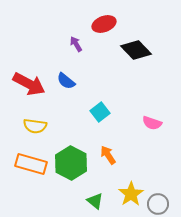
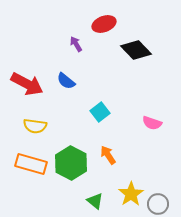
red arrow: moved 2 px left
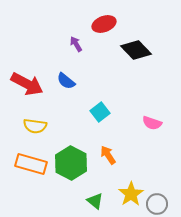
gray circle: moved 1 px left
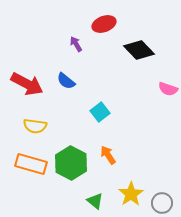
black diamond: moved 3 px right
pink semicircle: moved 16 px right, 34 px up
gray circle: moved 5 px right, 1 px up
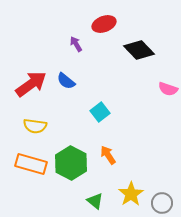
red arrow: moved 4 px right; rotated 64 degrees counterclockwise
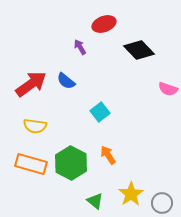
purple arrow: moved 4 px right, 3 px down
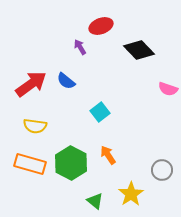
red ellipse: moved 3 px left, 2 px down
orange rectangle: moved 1 px left
gray circle: moved 33 px up
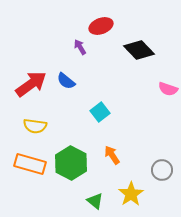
orange arrow: moved 4 px right
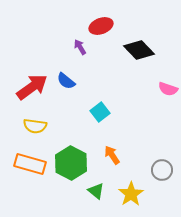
red arrow: moved 1 px right, 3 px down
green triangle: moved 1 px right, 10 px up
